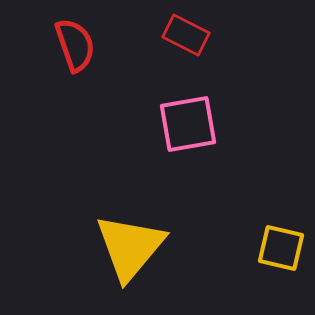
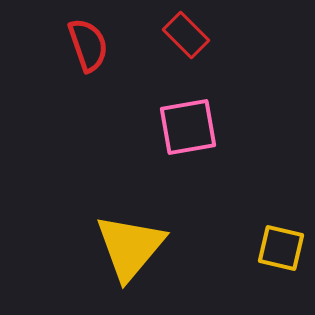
red rectangle: rotated 18 degrees clockwise
red semicircle: moved 13 px right
pink square: moved 3 px down
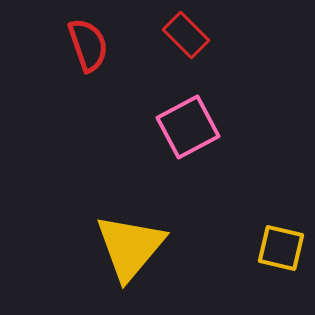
pink square: rotated 18 degrees counterclockwise
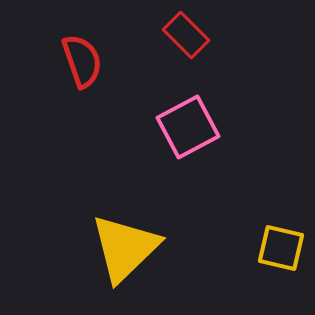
red semicircle: moved 6 px left, 16 px down
yellow triangle: moved 5 px left, 1 px down; rotated 6 degrees clockwise
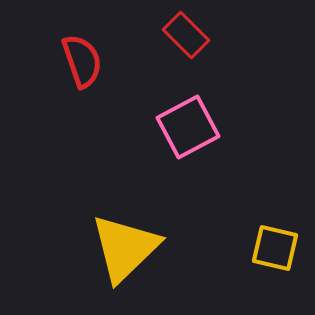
yellow square: moved 6 px left
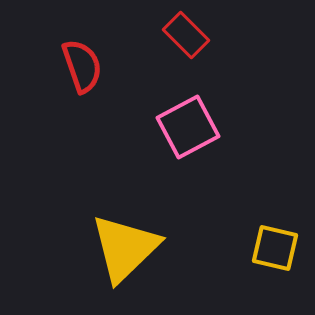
red semicircle: moved 5 px down
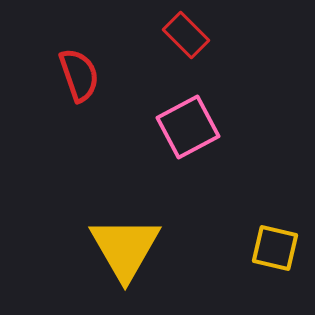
red semicircle: moved 3 px left, 9 px down
yellow triangle: rotated 16 degrees counterclockwise
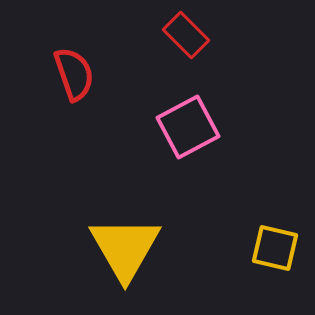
red semicircle: moved 5 px left, 1 px up
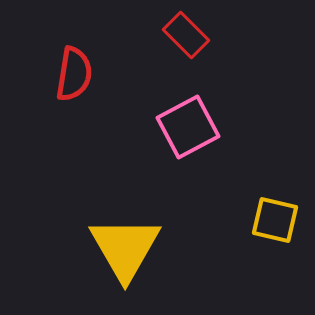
red semicircle: rotated 28 degrees clockwise
yellow square: moved 28 px up
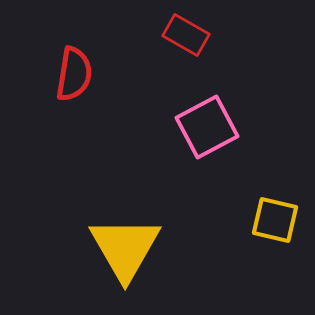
red rectangle: rotated 15 degrees counterclockwise
pink square: moved 19 px right
